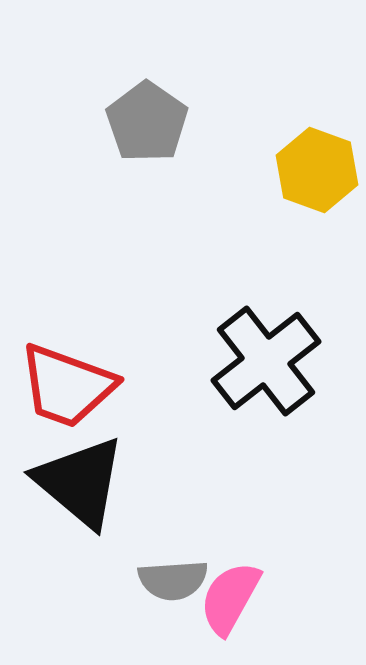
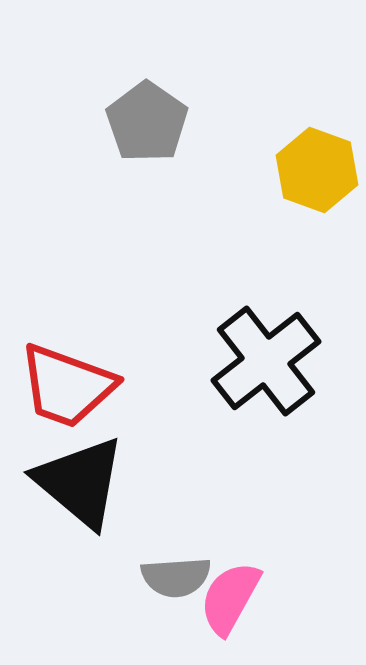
gray semicircle: moved 3 px right, 3 px up
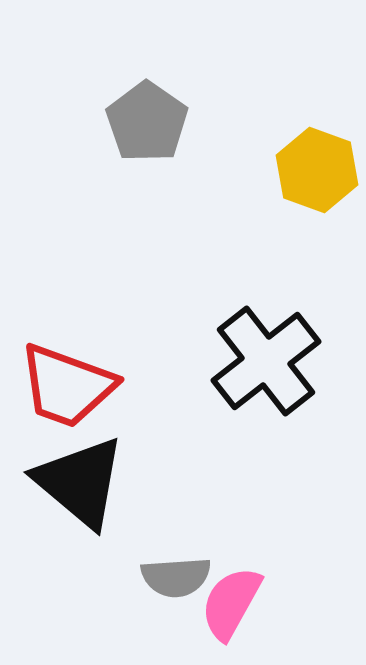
pink semicircle: moved 1 px right, 5 px down
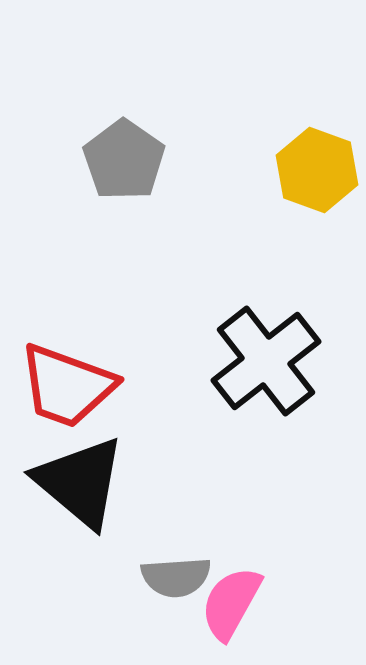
gray pentagon: moved 23 px left, 38 px down
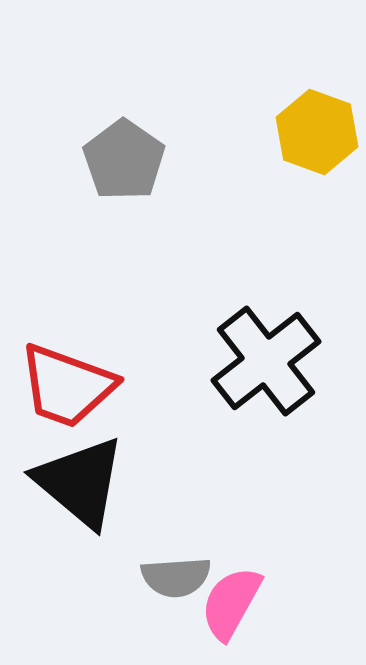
yellow hexagon: moved 38 px up
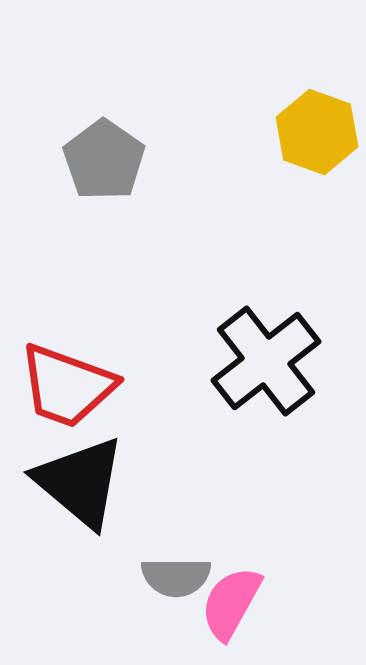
gray pentagon: moved 20 px left
gray semicircle: rotated 4 degrees clockwise
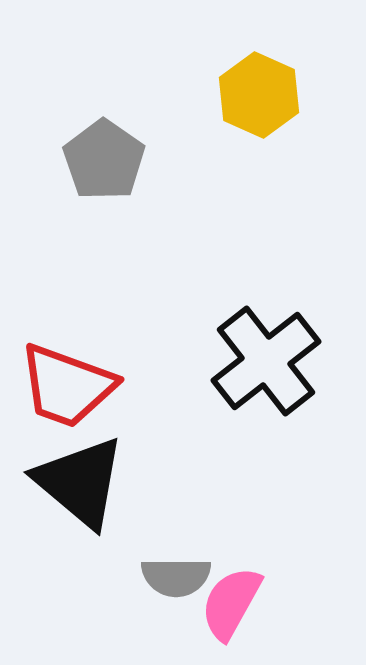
yellow hexagon: moved 58 px left, 37 px up; rotated 4 degrees clockwise
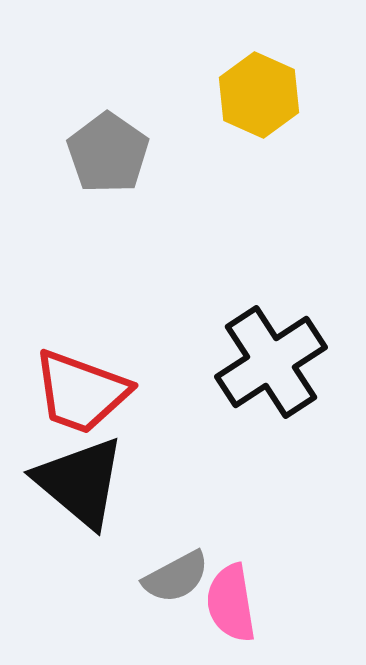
gray pentagon: moved 4 px right, 7 px up
black cross: moved 5 px right, 1 px down; rotated 5 degrees clockwise
red trapezoid: moved 14 px right, 6 px down
gray semicircle: rotated 28 degrees counterclockwise
pink semicircle: rotated 38 degrees counterclockwise
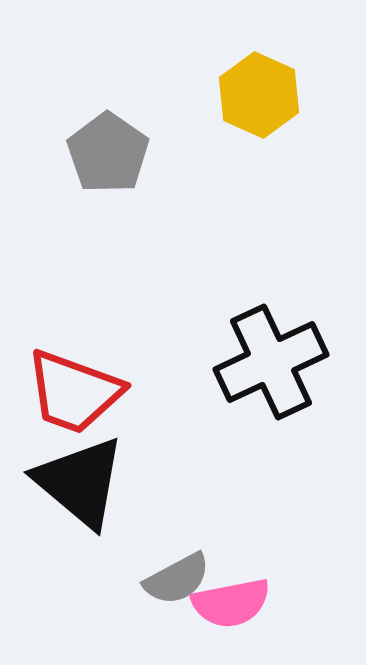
black cross: rotated 8 degrees clockwise
red trapezoid: moved 7 px left
gray semicircle: moved 1 px right, 2 px down
pink semicircle: rotated 92 degrees counterclockwise
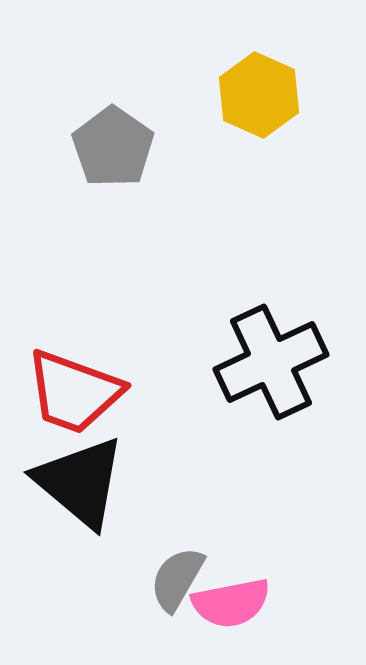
gray pentagon: moved 5 px right, 6 px up
gray semicircle: rotated 148 degrees clockwise
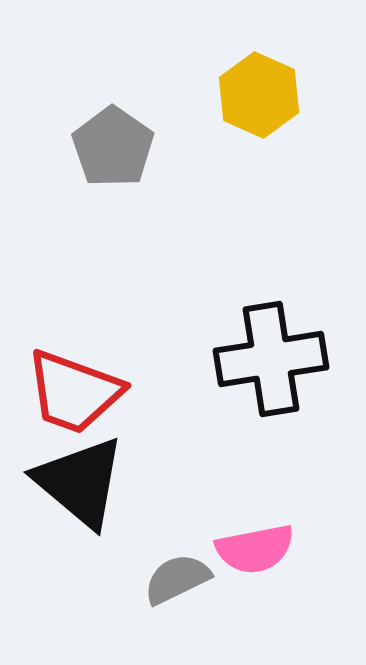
black cross: moved 3 px up; rotated 16 degrees clockwise
gray semicircle: rotated 34 degrees clockwise
pink semicircle: moved 24 px right, 54 px up
